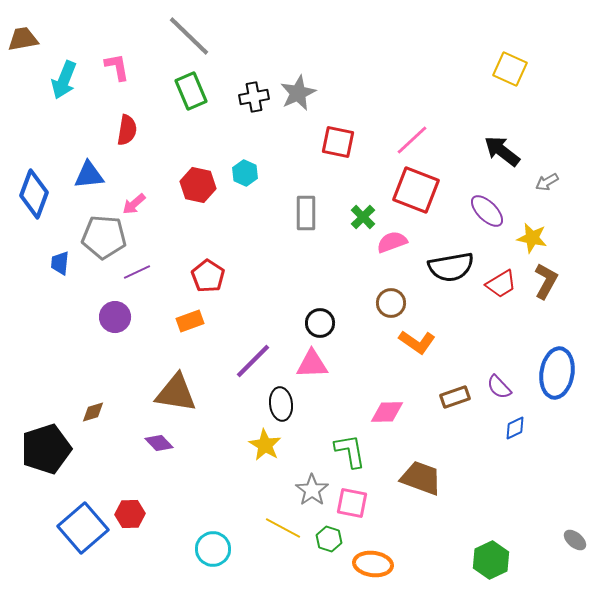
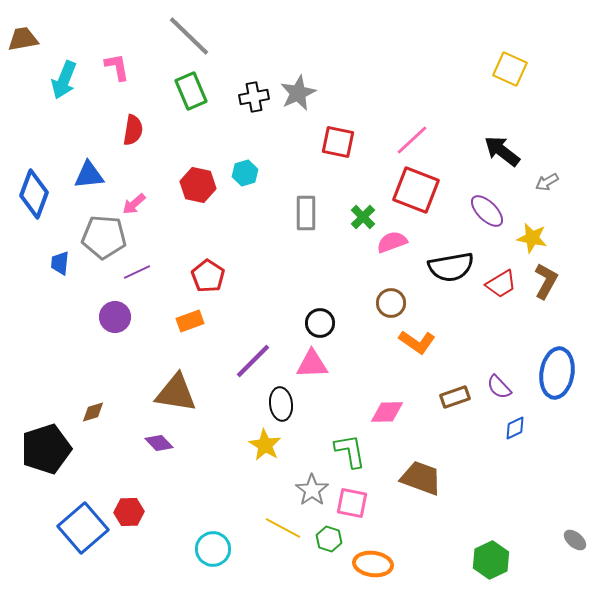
red semicircle at (127, 130): moved 6 px right
cyan hexagon at (245, 173): rotated 20 degrees clockwise
red hexagon at (130, 514): moved 1 px left, 2 px up
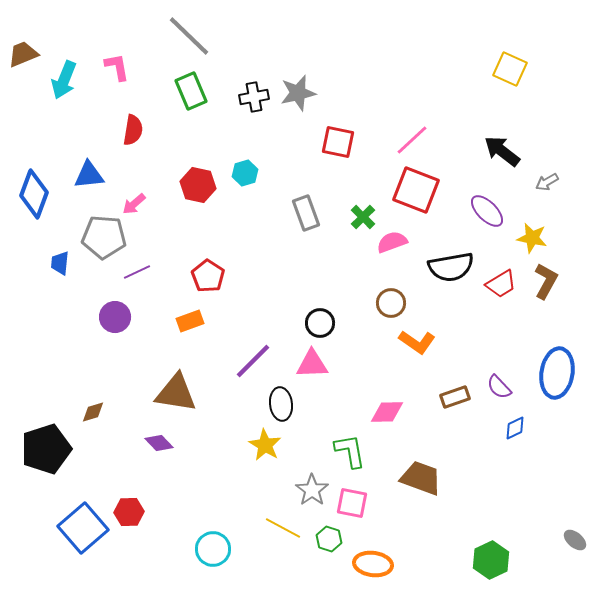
brown trapezoid at (23, 39): moved 15 px down; rotated 12 degrees counterclockwise
gray star at (298, 93): rotated 12 degrees clockwise
gray rectangle at (306, 213): rotated 20 degrees counterclockwise
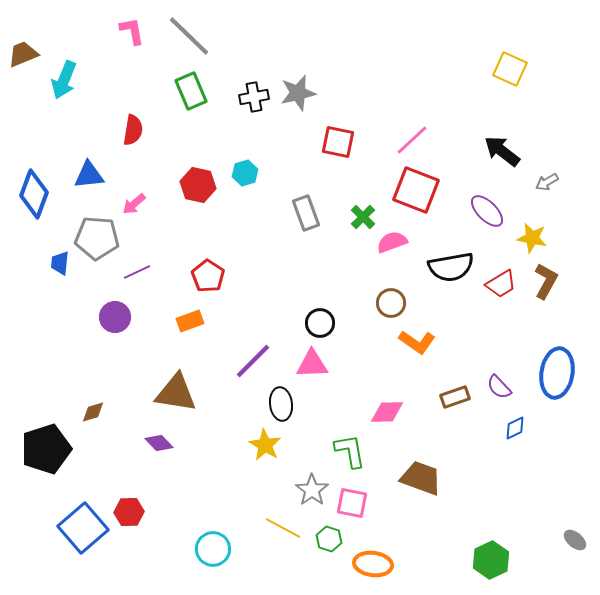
pink L-shape at (117, 67): moved 15 px right, 36 px up
gray pentagon at (104, 237): moved 7 px left, 1 px down
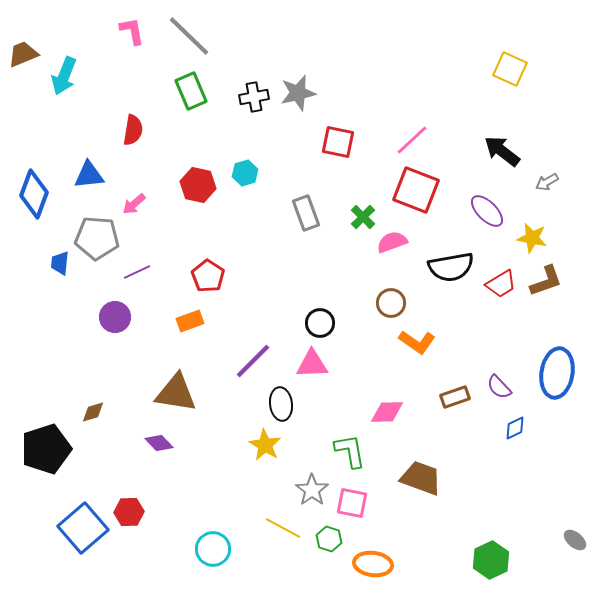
cyan arrow at (64, 80): moved 4 px up
brown L-shape at (546, 281): rotated 42 degrees clockwise
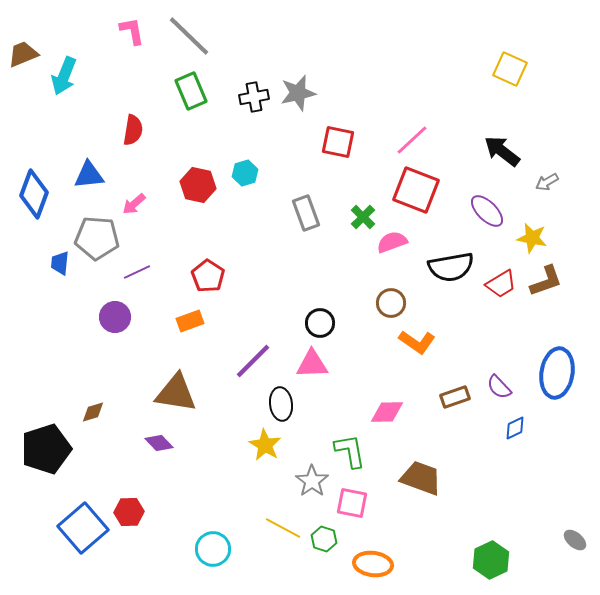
gray star at (312, 490): moved 9 px up
green hexagon at (329, 539): moved 5 px left
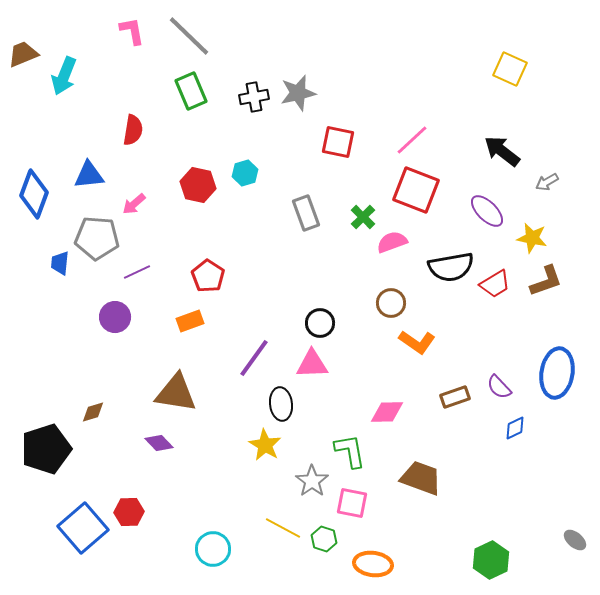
red trapezoid at (501, 284): moved 6 px left
purple line at (253, 361): moved 1 px right, 3 px up; rotated 9 degrees counterclockwise
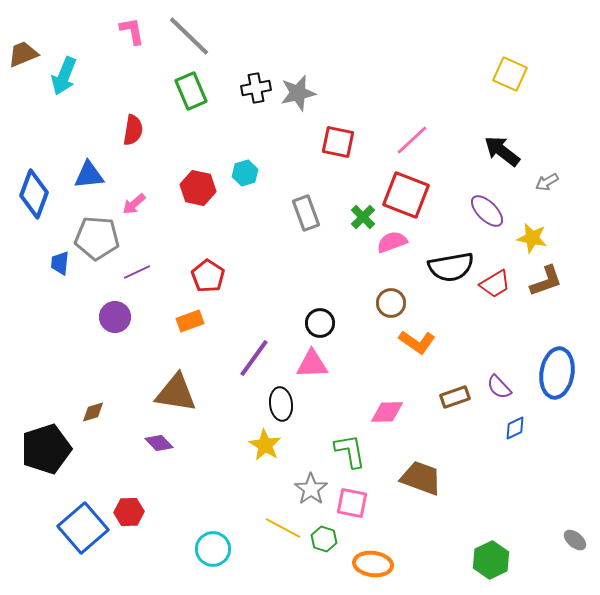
yellow square at (510, 69): moved 5 px down
black cross at (254, 97): moved 2 px right, 9 px up
red hexagon at (198, 185): moved 3 px down
red square at (416, 190): moved 10 px left, 5 px down
gray star at (312, 481): moved 1 px left, 8 px down
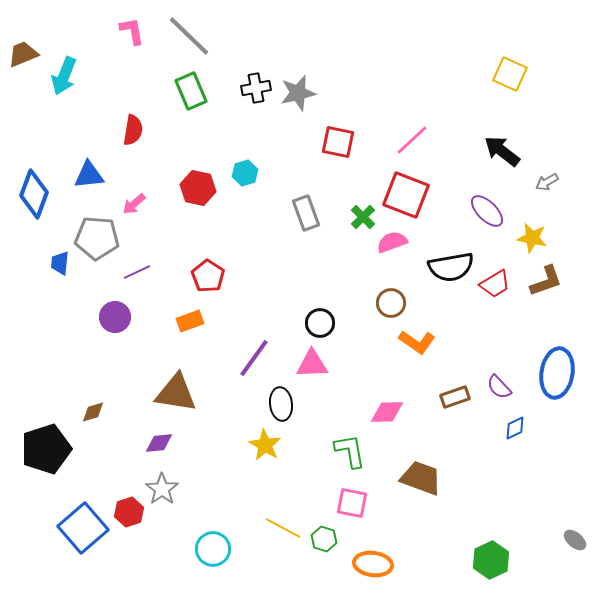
purple diamond at (159, 443): rotated 52 degrees counterclockwise
gray star at (311, 489): moved 149 px left
red hexagon at (129, 512): rotated 16 degrees counterclockwise
